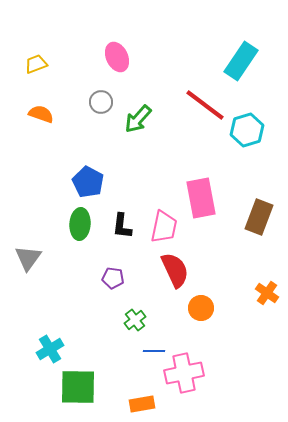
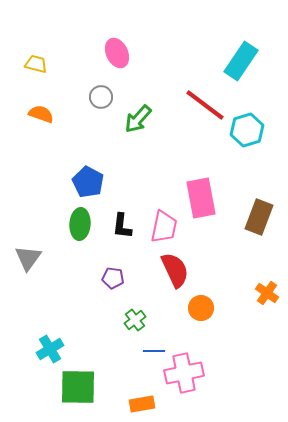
pink ellipse: moved 4 px up
yellow trapezoid: rotated 35 degrees clockwise
gray circle: moved 5 px up
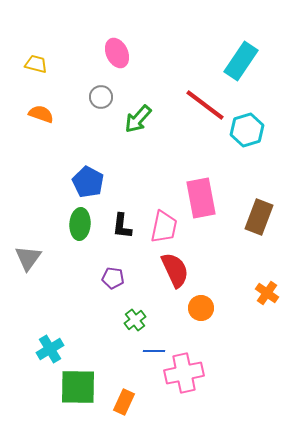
orange rectangle: moved 18 px left, 2 px up; rotated 55 degrees counterclockwise
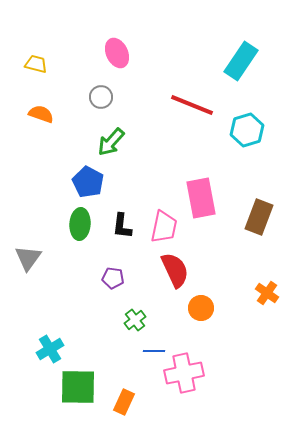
red line: moved 13 px left; rotated 15 degrees counterclockwise
green arrow: moved 27 px left, 23 px down
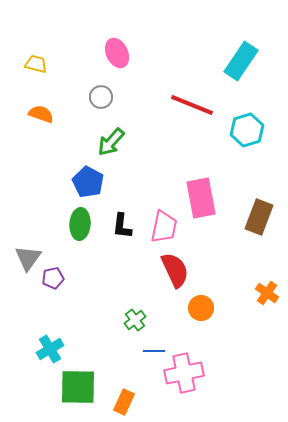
purple pentagon: moved 60 px left; rotated 20 degrees counterclockwise
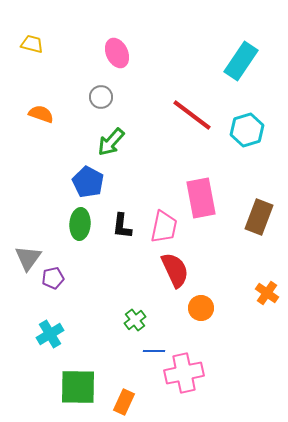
yellow trapezoid: moved 4 px left, 20 px up
red line: moved 10 px down; rotated 15 degrees clockwise
cyan cross: moved 15 px up
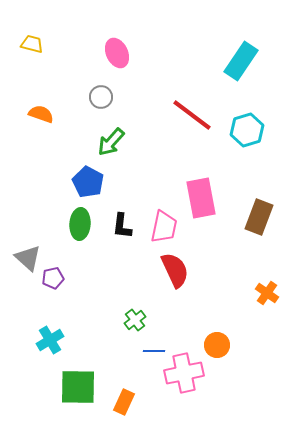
gray triangle: rotated 24 degrees counterclockwise
orange circle: moved 16 px right, 37 px down
cyan cross: moved 6 px down
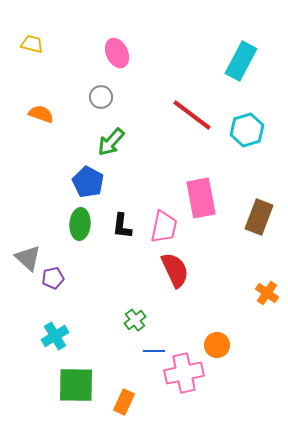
cyan rectangle: rotated 6 degrees counterclockwise
cyan cross: moved 5 px right, 4 px up
green square: moved 2 px left, 2 px up
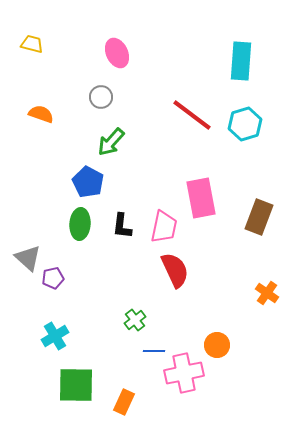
cyan rectangle: rotated 24 degrees counterclockwise
cyan hexagon: moved 2 px left, 6 px up
